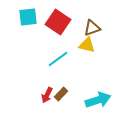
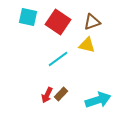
cyan square: rotated 18 degrees clockwise
brown triangle: moved 6 px up
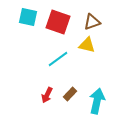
red square: rotated 15 degrees counterclockwise
brown rectangle: moved 9 px right
cyan arrow: moved 1 px left, 1 px down; rotated 60 degrees counterclockwise
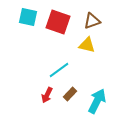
brown triangle: moved 1 px up
cyan line: moved 1 px right, 11 px down
cyan arrow: rotated 15 degrees clockwise
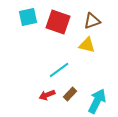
cyan square: rotated 24 degrees counterclockwise
red arrow: rotated 42 degrees clockwise
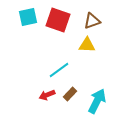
red square: moved 2 px up
yellow triangle: rotated 12 degrees counterclockwise
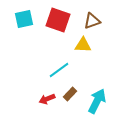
cyan square: moved 4 px left, 2 px down
yellow triangle: moved 4 px left
red arrow: moved 4 px down
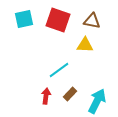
brown triangle: rotated 30 degrees clockwise
yellow triangle: moved 2 px right
red arrow: moved 1 px left, 3 px up; rotated 119 degrees clockwise
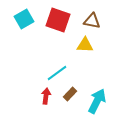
cyan square: rotated 18 degrees counterclockwise
cyan line: moved 2 px left, 3 px down
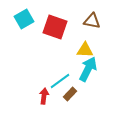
red square: moved 3 px left, 7 px down
yellow triangle: moved 5 px down
cyan line: moved 3 px right, 8 px down
red arrow: moved 2 px left
cyan arrow: moved 9 px left, 32 px up
